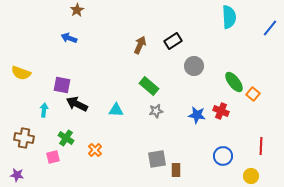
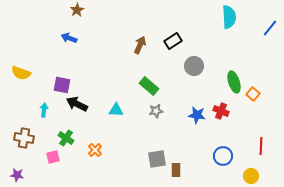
green ellipse: rotated 20 degrees clockwise
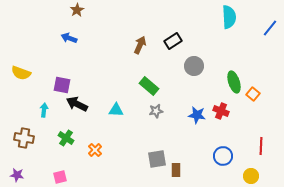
pink square: moved 7 px right, 20 px down
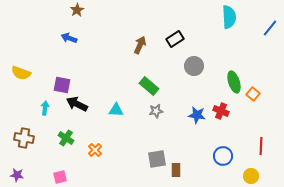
black rectangle: moved 2 px right, 2 px up
cyan arrow: moved 1 px right, 2 px up
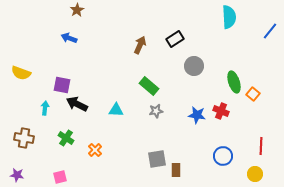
blue line: moved 3 px down
yellow circle: moved 4 px right, 2 px up
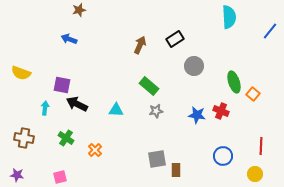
brown star: moved 2 px right; rotated 16 degrees clockwise
blue arrow: moved 1 px down
